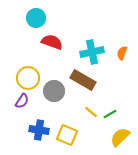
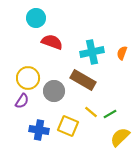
yellow square: moved 1 px right, 9 px up
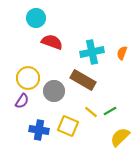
green line: moved 3 px up
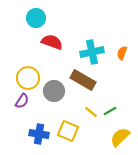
yellow square: moved 5 px down
blue cross: moved 4 px down
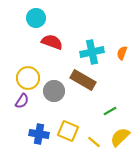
yellow line: moved 3 px right, 30 px down
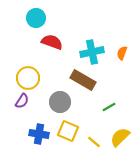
gray circle: moved 6 px right, 11 px down
green line: moved 1 px left, 4 px up
